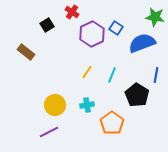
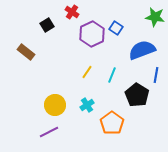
blue semicircle: moved 7 px down
cyan cross: rotated 24 degrees counterclockwise
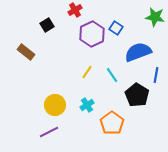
red cross: moved 3 px right, 2 px up; rotated 24 degrees clockwise
blue semicircle: moved 4 px left, 2 px down
cyan line: rotated 56 degrees counterclockwise
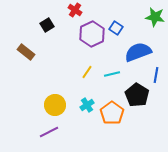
red cross: rotated 24 degrees counterclockwise
cyan line: moved 1 px up; rotated 70 degrees counterclockwise
orange pentagon: moved 10 px up
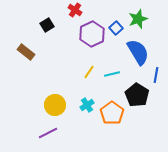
green star: moved 17 px left, 2 px down; rotated 30 degrees counterclockwise
blue square: rotated 16 degrees clockwise
blue semicircle: rotated 80 degrees clockwise
yellow line: moved 2 px right
purple line: moved 1 px left, 1 px down
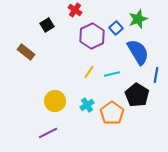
purple hexagon: moved 2 px down
yellow circle: moved 4 px up
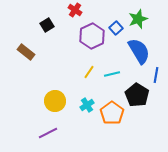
blue semicircle: moved 1 px right, 1 px up
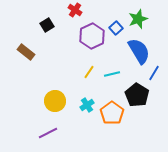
blue line: moved 2 px left, 2 px up; rotated 21 degrees clockwise
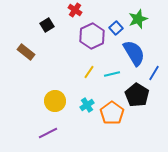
blue semicircle: moved 5 px left, 2 px down
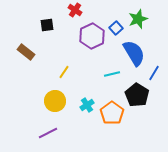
black square: rotated 24 degrees clockwise
yellow line: moved 25 px left
